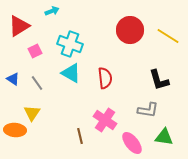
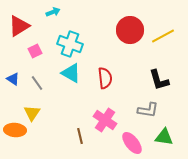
cyan arrow: moved 1 px right, 1 px down
yellow line: moved 5 px left; rotated 60 degrees counterclockwise
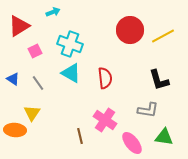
gray line: moved 1 px right
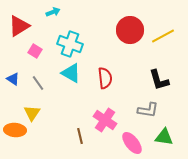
pink square: rotated 32 degrees counterclockwise
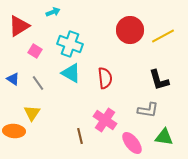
orange ellipse: moved 1 px left, 1 px down
